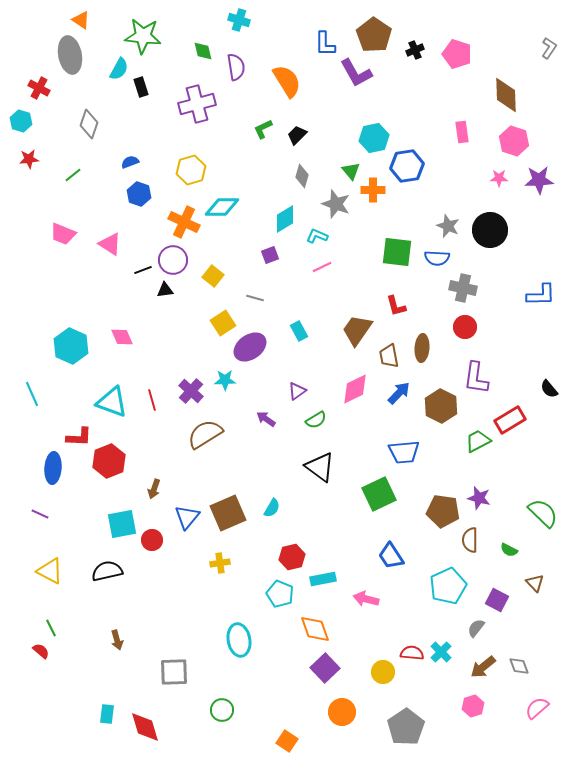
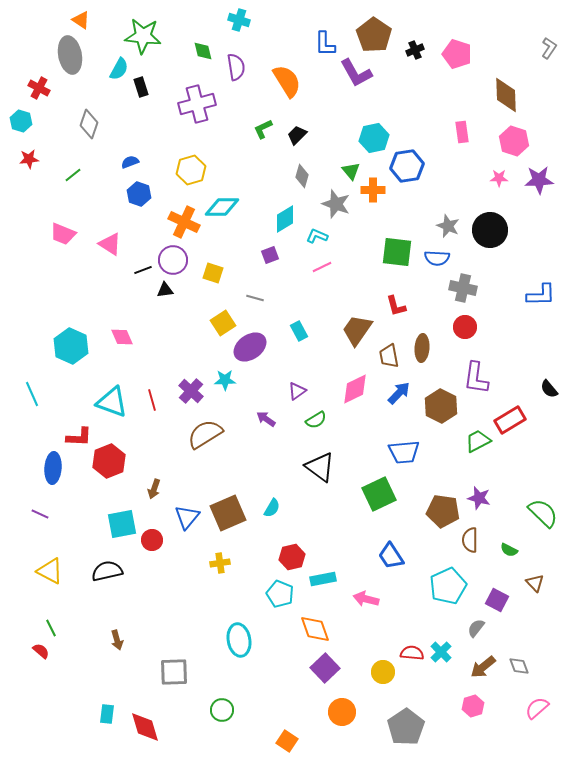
yellow square at (213, 276): moved 3 px up; rotated 20 degrees counterclockwise
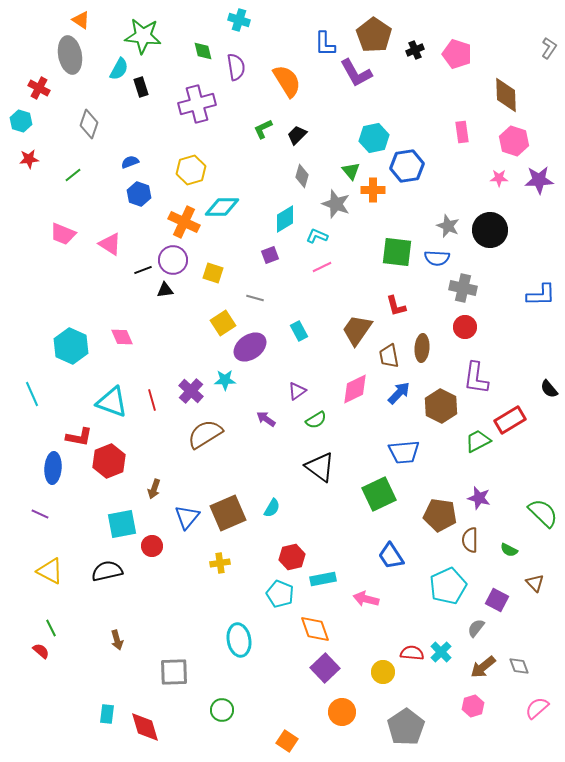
red L-shape at (79, 437): rotated 8 degrees clockwise
brown pentagon at (443, 511): moved 3 px left, 4 px down
red circle at (152, 540): moved 6 px down
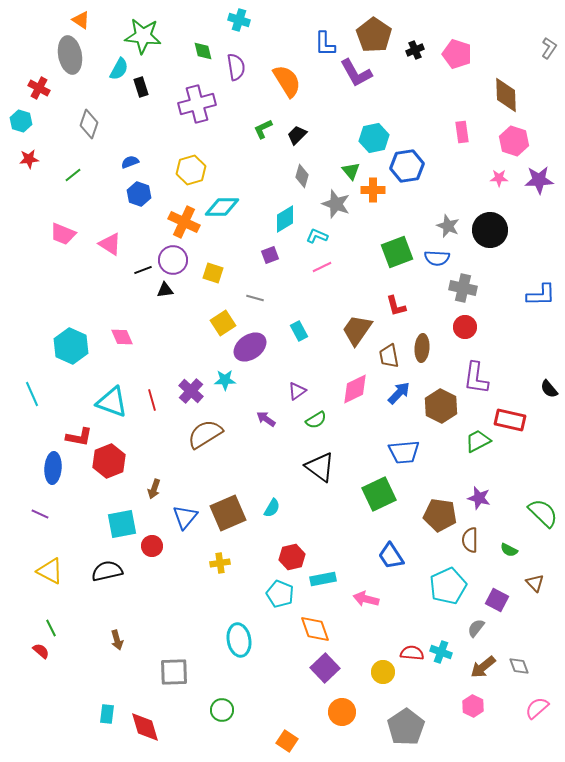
green square at (397, 252): rotated 28 degrees counterclockwise
red rectangle at (510, 420): rotated 44 degrees clockwise
blue triangle at (187, 517): moved 2 px left
cyan cross at (441, 652): rotated 25 degrees counterclockwise
pink hexagon at (473, 706): rotated 15 degrees counterclockwise
